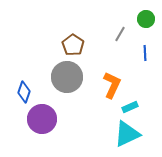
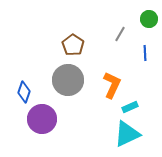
green circle: moved 3 px right
gray circle: moved 1 px right, 3 px down
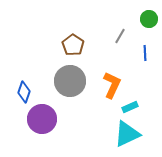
gray line: moved 2 px down
gray circle: moved 2 px right, 1 px down
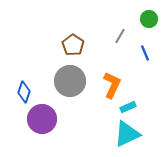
blue line: rotated 21 degrees counterclockwise
cyan rectangle: moved 2 px left
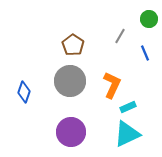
purple circle: moved 29 px right, 13 px down
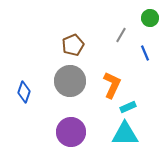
green circle: moved 1 px right, 1 px up
gray line: moved 1 px right, 1 px up
brown pentagon: rotated 15 degrees clockwise
cyan triangle: moved 2 px left; rotated 24 degrees clockwise
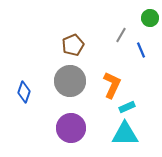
blue line: moved 4 px left, 3 px up
cyan rectangle: moved 1 px left
purple circle: moved 4 px up
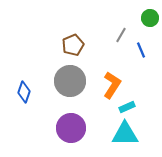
orange L-shape: rotated 8 degrees clockwise
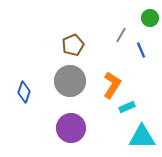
cyan triangle: moved 17 px right, 3 px down
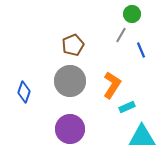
green circle: moved 18 px left, 4 px up
purple circle: moved 1 px left, 1 px down
